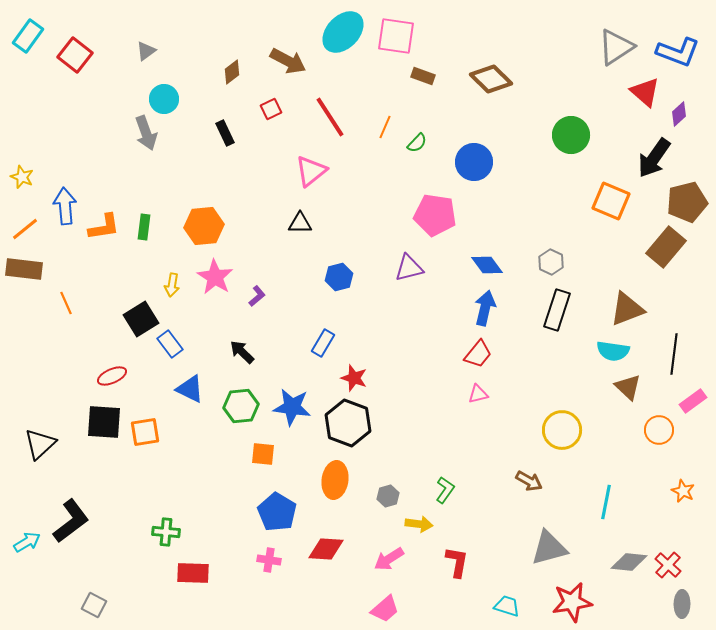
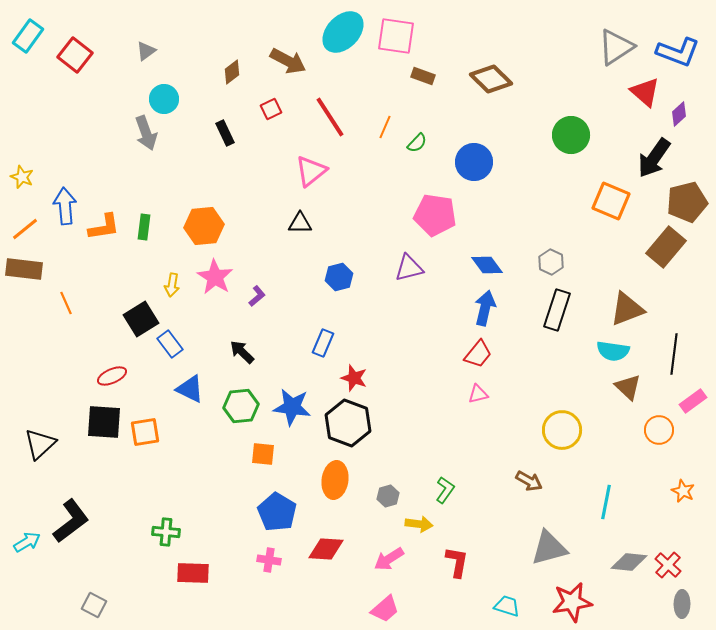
blue rectangle at (323, 343): rotated 8 degrees counterclockwise
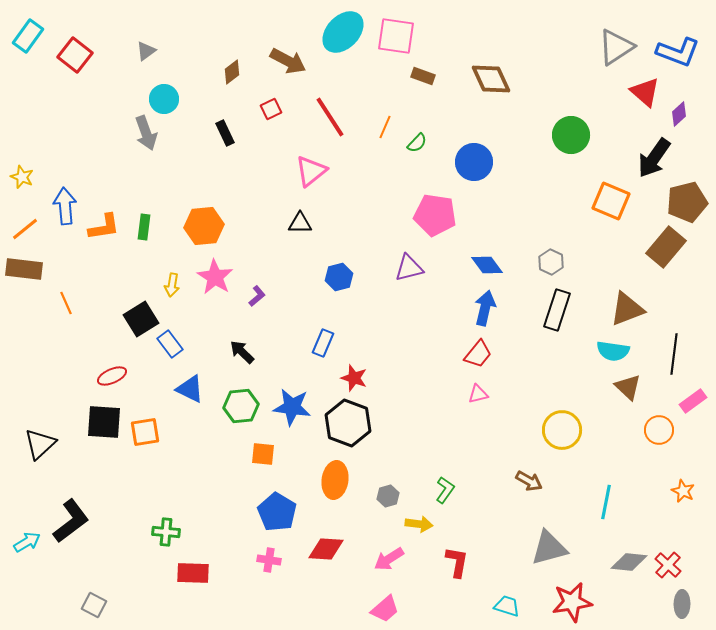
brown diamond at (491, 79): rotated 21 degrees clockwise
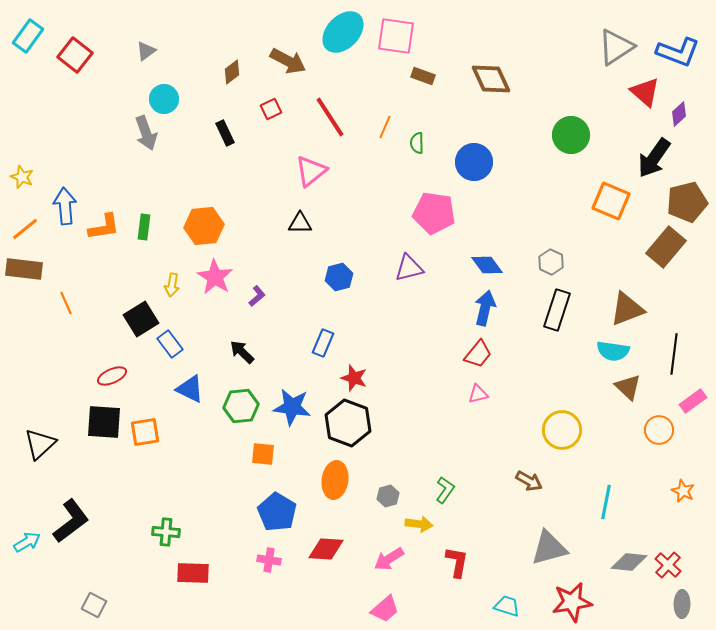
green semicircle at (417, 143): rotated 135 degrees clockwise
pink pentagon at (435, 215): moved 1 px left, 2 px up
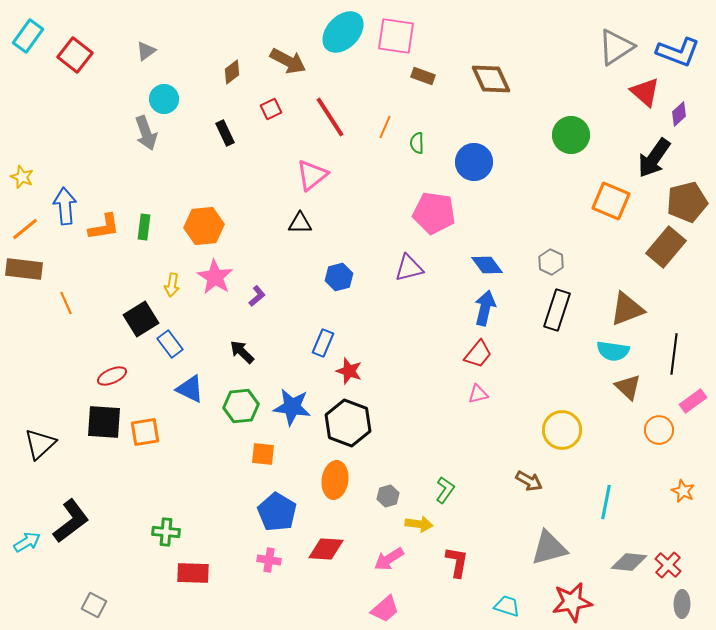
pink triangle at (311, 171): moved 1 px right, 4 px down
red star at (354, 378): moved 5 px left, 7 px up
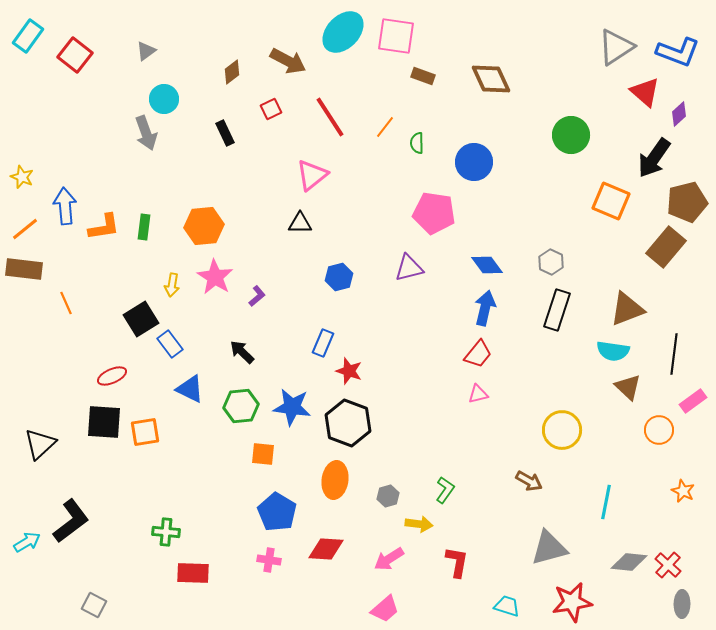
orange line at (385, 127): rotated 15 degrees clockwise
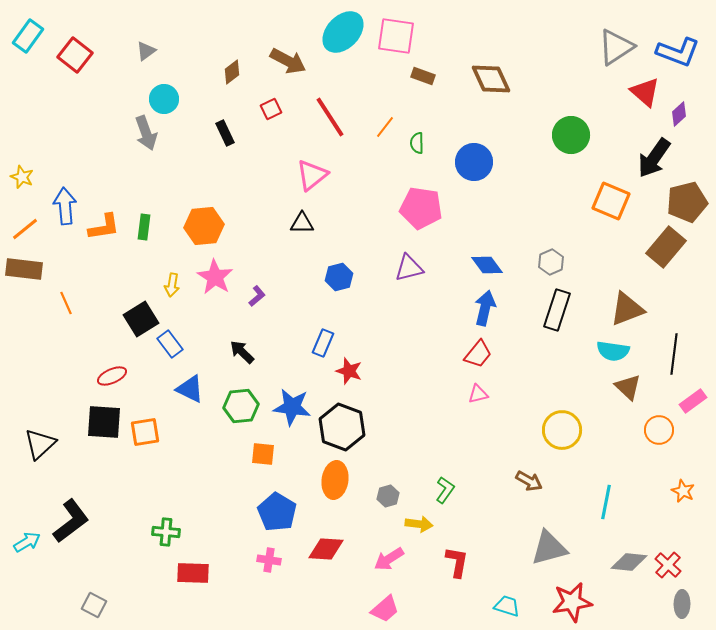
pink pentagon at (434, 213): moved 13 px left, 5 px up
black triangle at (300, 223): moved 2 px right
gray hexagon at (551, 262): rotated 10 degrees clockwise
black hexagon at (348, 423): moved 6 px left, 4 px down
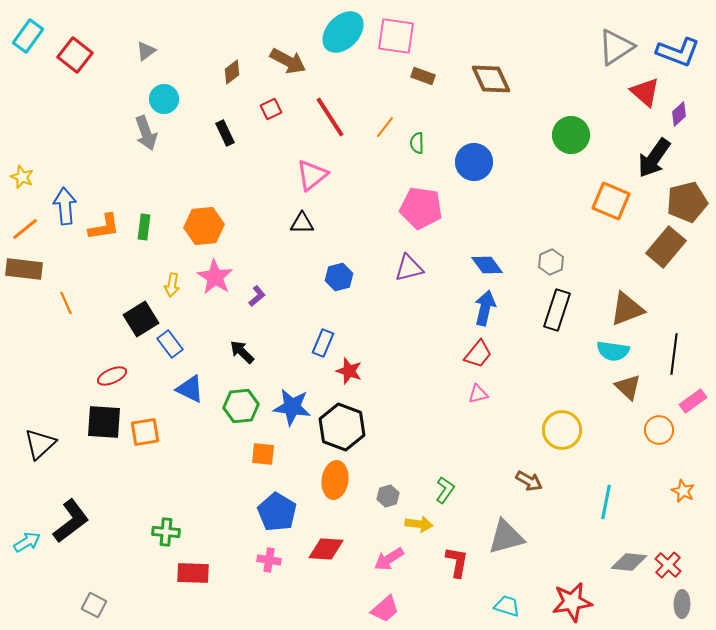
gray triangle at (549, 548): moved 43 px left, 11 px up
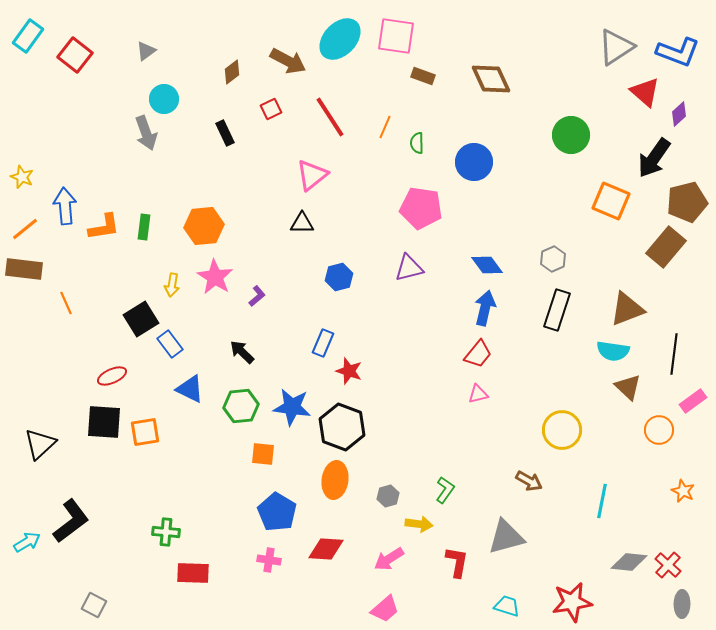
cyan ellipse at (343, 32): moved 3 px left, 7 px down
orange line at (385, 127): rotated 15 degrees counterclockwise
gray hexagon at (551, 262): moved 2 px right, 3 px up
cyan line at (606, 502): moved 4 px left, 1 px up
